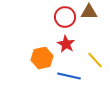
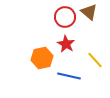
brown triangle: rotated 42 degrees clockwise
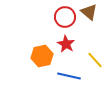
orange hexagon: moved 2 px up
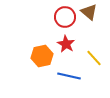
yellow line: moved 1 px left, 2 px up
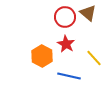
brown triangle: moved 1 px left, 1 px down
orange hexagon: rotated 20 degrees counterclockwise
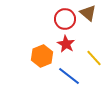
red circle: moved 2 px down
orange hexagon: rotated 10 degrees clockwise
blue line: rotated 25 degrees clockwise
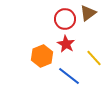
brown triangle: rotated 42 degrees clockwise
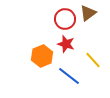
red star: rotated 12 degrees counterclockwise
yellow line: moved 1 px left, 2 px down
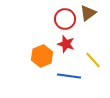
blue line: rotated 30 degrees counterclockwise
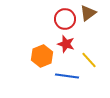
yellow line: moved 4 px left
blue line: moved 2 px left
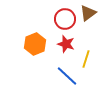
orange hexagon: moved 7 px left, 12 px up
yellow line: moved 3 px left, 1 px up; rotated 60 degrees clockwise
blue line: rotated 35 degrees clockwise
